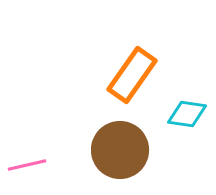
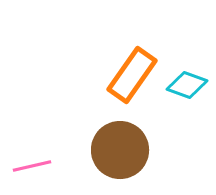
cyan diamond: moved 29 px up; rotated 12 degrees clockwise
pink line: moved 5 px right, 1 px down
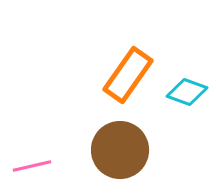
orange rectangle: moved 4 px left
cyan diamond: moved 7 px down
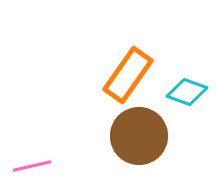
brown circle: moved 19 px right, 14 px up
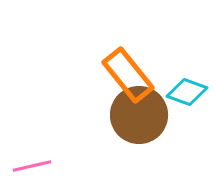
orange rectangle: rotated 74 degrees counterclockwise
brown circle: moved 21 px up
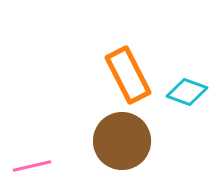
orange rectangle: rotated 12 degrees clockwise
brown circle: moved 17 px left, 26 px down
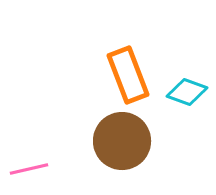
orange rectangle: rotated 6 degrees clockwise
pink line: moved 3 px left, 3 px down
